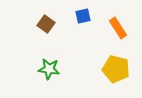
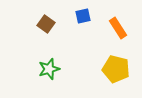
green star: rotated 25 degrees counterclockwise
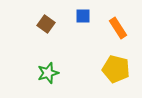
blue square: rotated 14 degrees clockwise
green star: moved 1 px left, 4 px down
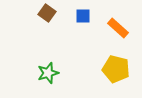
brown square: moved 1 px right, 11 px up
orange rectangle: rotated 15 degrees counterclockwise
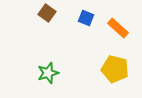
blue square: moved 3 px right, 2 px down; rotated 21 degrees clockwise
yellow pentagon: moved 1 px left
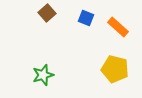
brown square: rotated 12 degrees clockwise
orange rectangle: moved 1 px up
green star: moved 5 px left, 2 px down
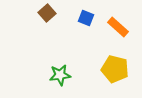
green star: moved 17 px right; rotated 10 degrees clockwise
